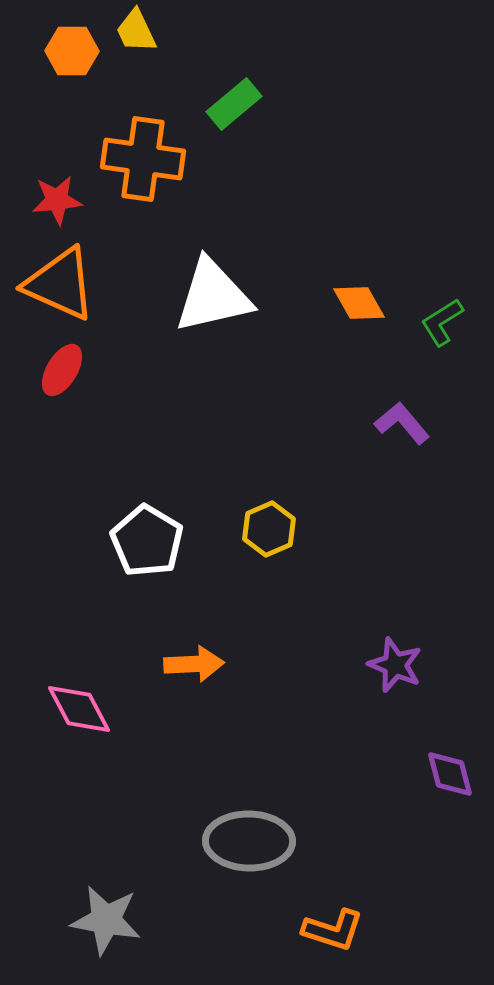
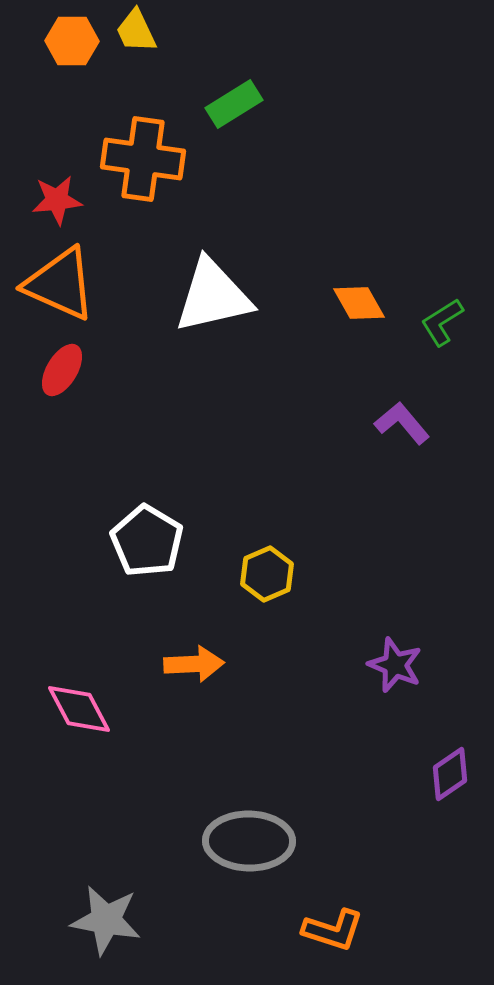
orange hexagon: moved 10 px up
green rectangle: rotated 8 degrees clockwise
yellow hexagon: moved 2 px left, 45 px down
purple diamond: rotated 70 degrees clockwise
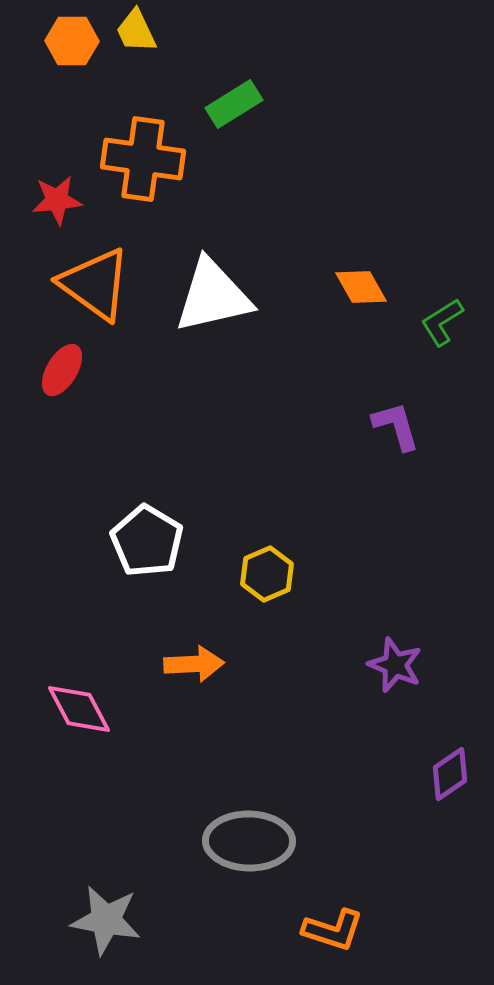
orange triangle: moved 35 px right; rotated 12 degrees clockwise
orange diamond: moved 2 px right, 16 px up
purple L-shape: moved 6 px left, 3 px down; rotated 24 degrees clockwise
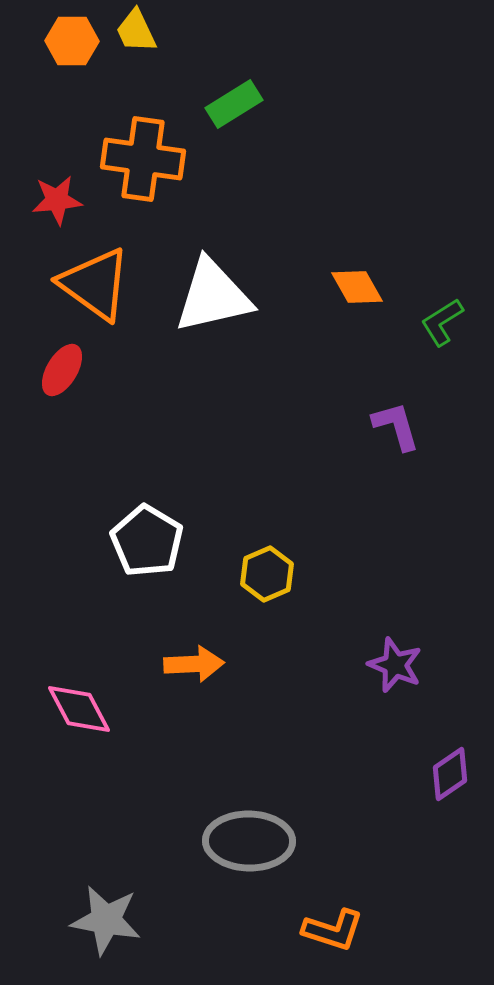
orange diamond: moved 4 px left
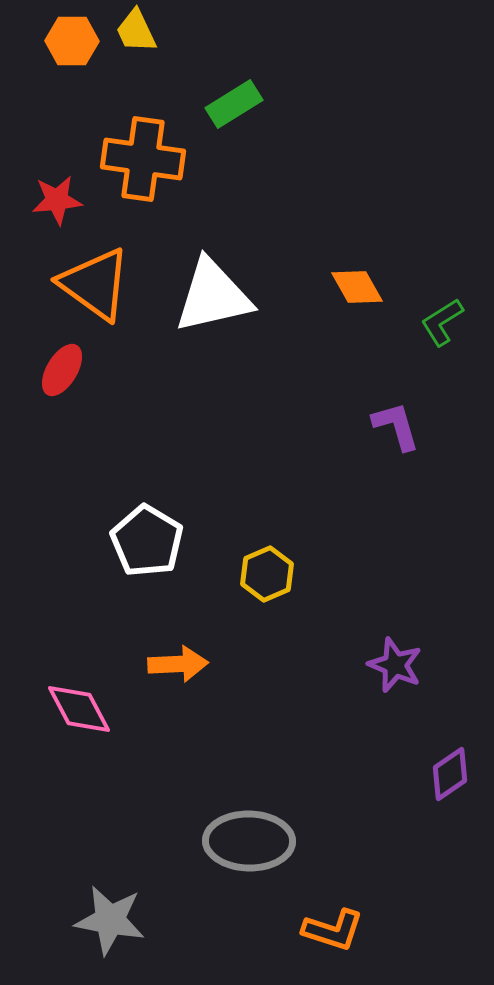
orange arrow: moved 16 px left
gray star: moved 4 px right
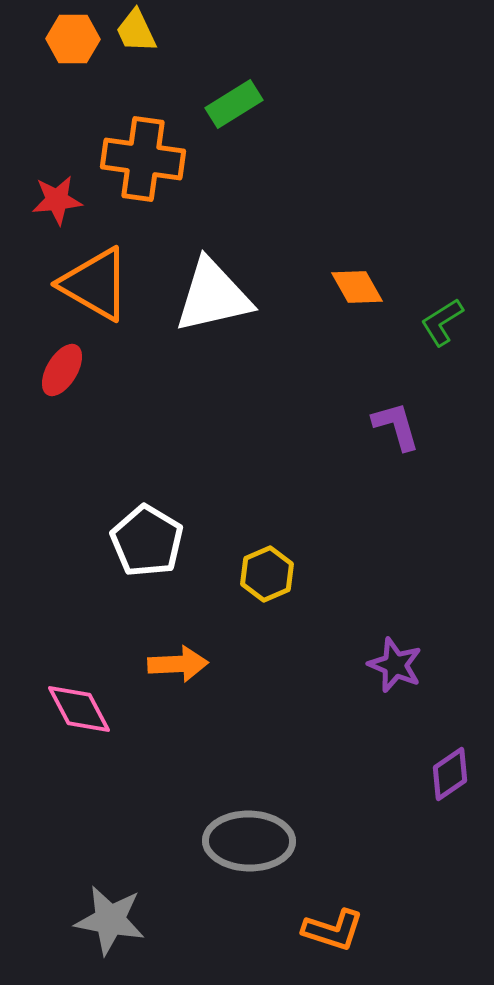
orange hexagon: moved 1 px right, 2 px up
orange triangle: rotated 6 degrees counterclockwise
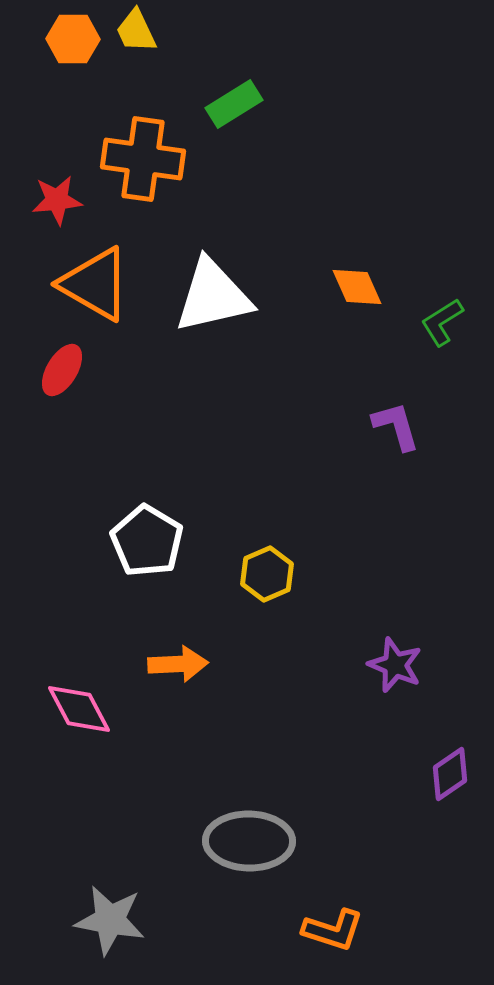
orange diamond: rotated 6 degrees clockwise
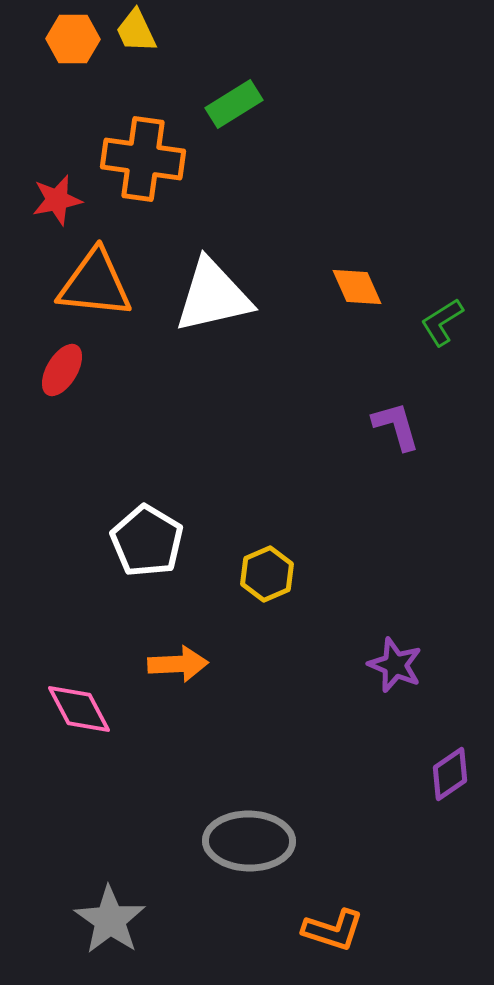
red star: rotated 6 degrees counterclockwise
orange triangle: rotated 24 degrees counterclockwise
gray star: rotated 24 degrees clockwise
